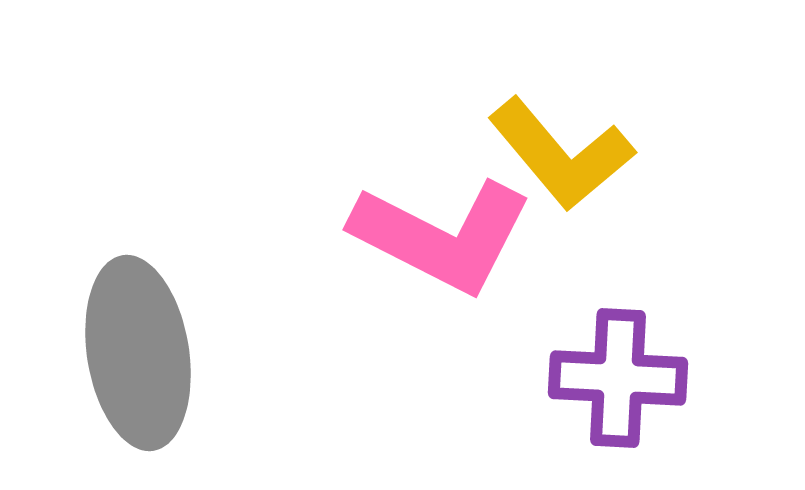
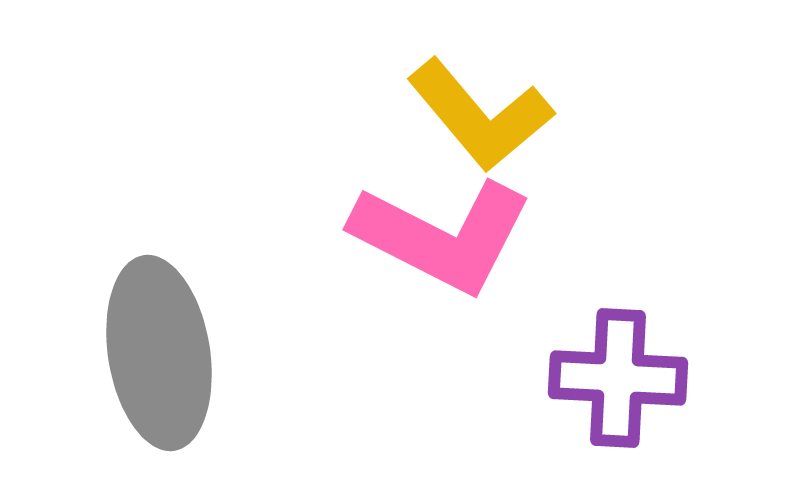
yellow L-shape: moved 81 px left, 39 px up
gray ellipse: moved 21 px right
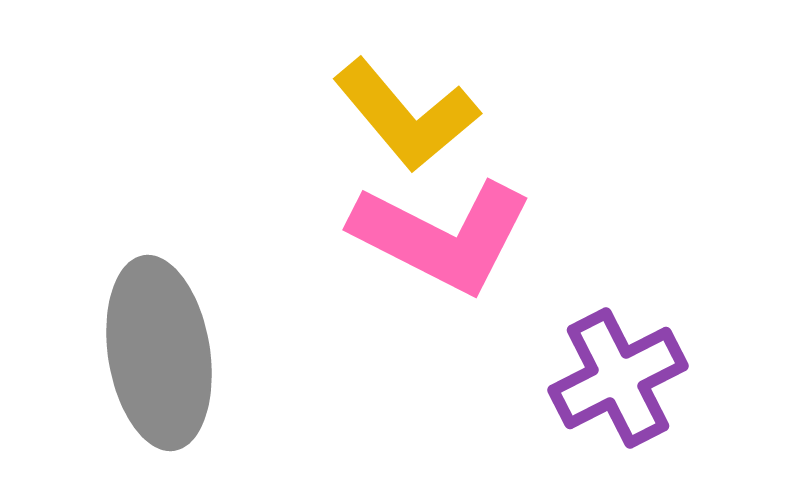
yellow L-shape: moved 74 px left
purple cross: rotated 30 degrees counterclockwise
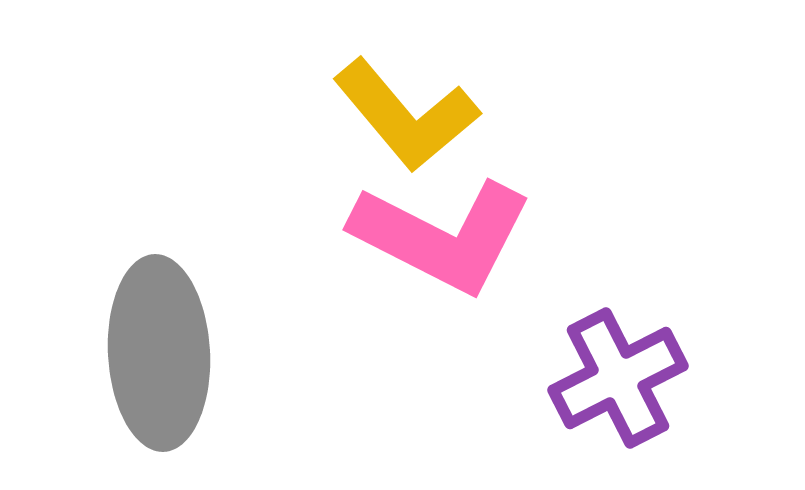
gray ellipse: rotated 6 degrees clockwise
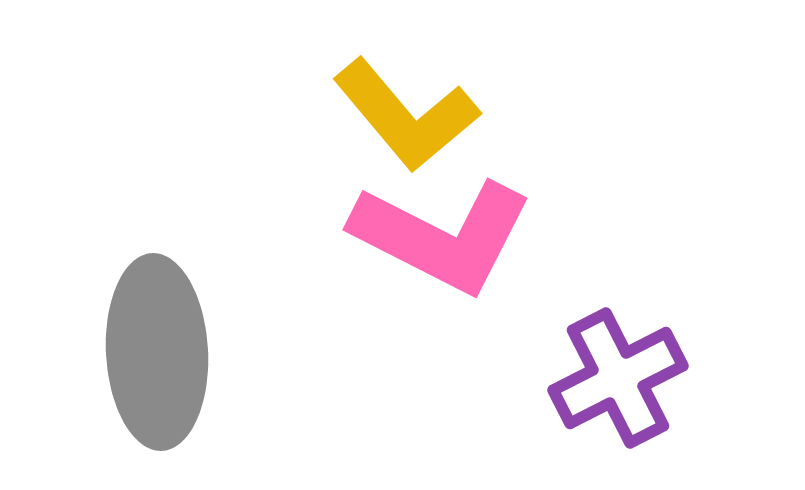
gray ellipse: moved 2 px left, 1 px up
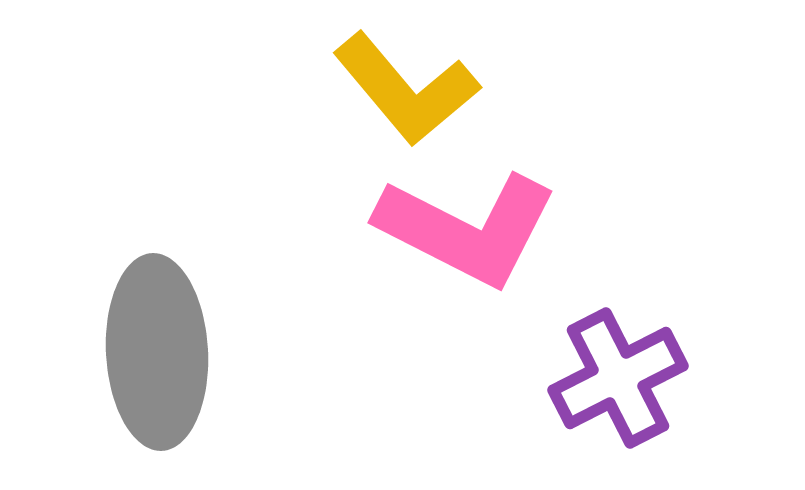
yellow L-shape: moved 26 px up
pink L-shape: moved 25 px right, 7 px up
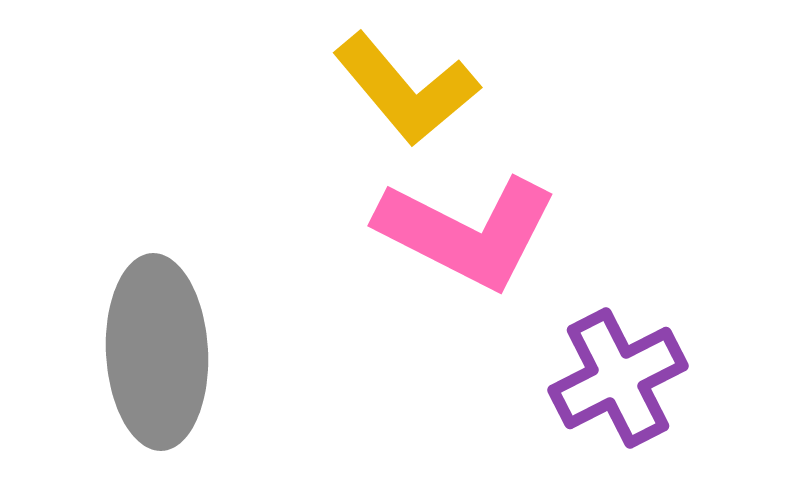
pink L-shape: moved 3 px down
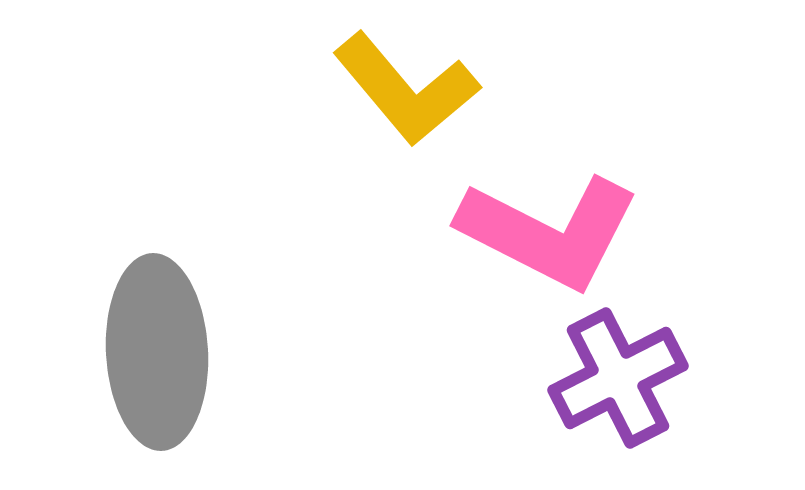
pink L-shape: moved 82 px right
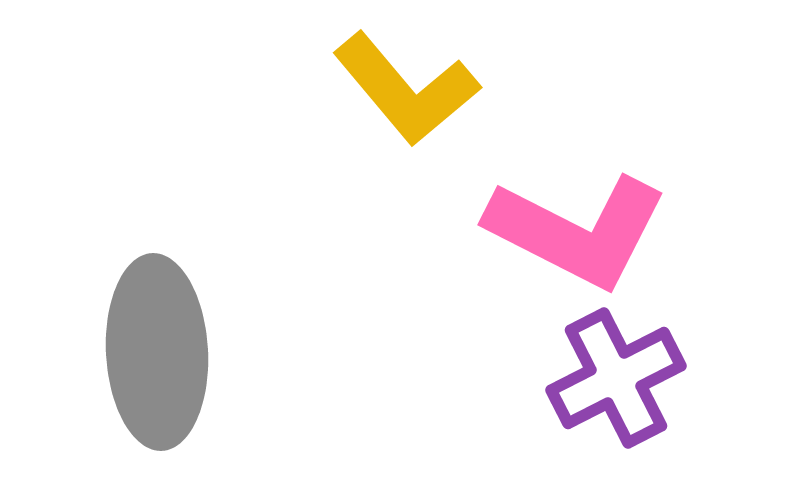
pink L-shape: moved 28 px right, 1 px up
purple cross: moved 2 px left
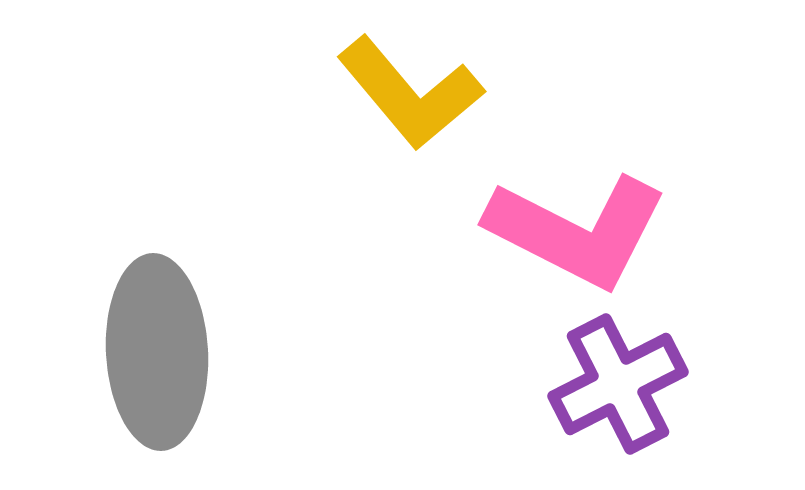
yellow L-shape: moved 4 px right, 4 px down
purple cross: moved 2 px right, 6 px down
